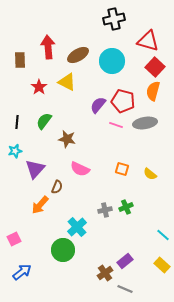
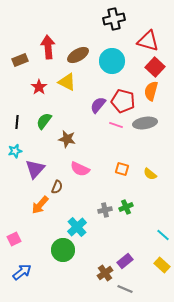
brown rectangle: rotated 70 degrees clockwise
orange semicircle: moved 2 px left
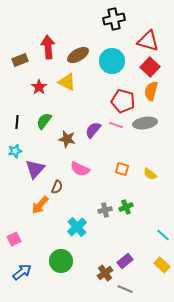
red square: moved 5 px left
purple semicircle: moved 5 px left, 25 px down
green circle: moved 2 px left, 11 px down
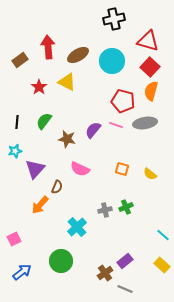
brown rectangle: rotated 14 degrees counterclockwise
